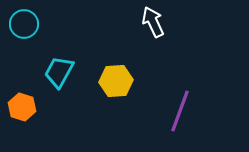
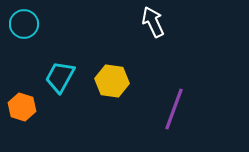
cyan trapezoid: moved 1 px right, 5 px down
yellow hexagon: moved 4 px left; rotated 12 degrees clockwise
purple line: moved 6 px left, 2 px up
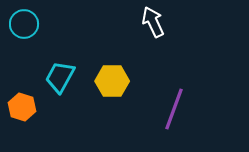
yellow hexagon: rotated 8 degrees counterclockwise
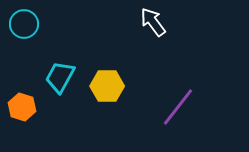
white arrow: rotated 12 degrees counterclockwise
yellow hexagon: moved 5 px left, 5 px down
purple line: moved 4 px right, 2 px up; rotated 18 degrees clockwise
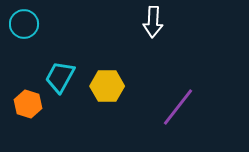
white arrow: rotated 140 degrees counterclockwise
orange hexagon: moved 6 px right, 3 px up
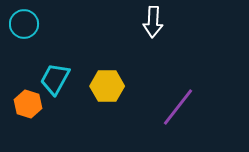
cyan trapezoid: moved 5 px left, 2 px down
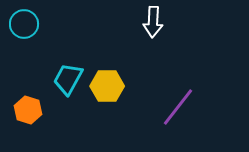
cyan trapezoid: moved 13 px right
orange hexagon: moved 6 px down
